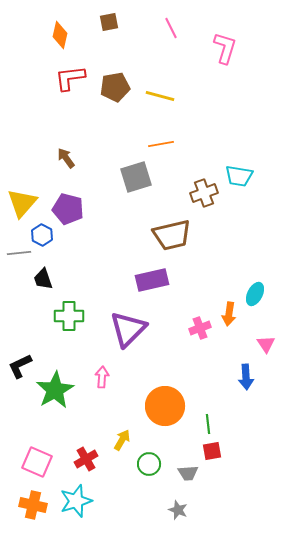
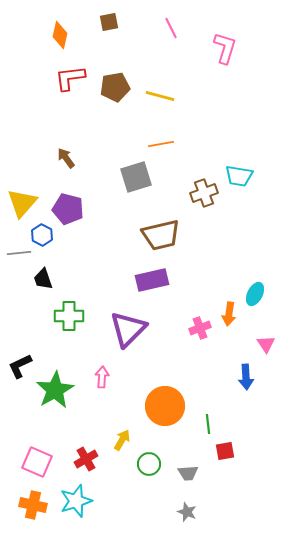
brown trapezoid: moved 11 px left
red square: moved 13 px right
gray star: moved 9 px right, 2 px down
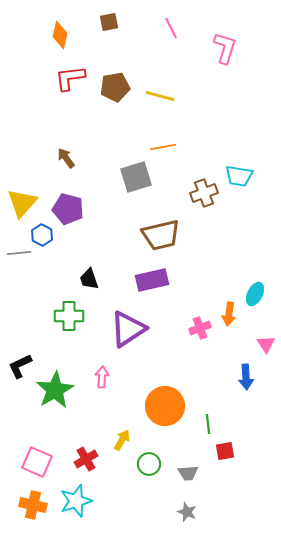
orange line: moved 2 px right, 3 px down
black trapezoid: moved 46 px right
purple triangle: rotated 12 degrees clockwise
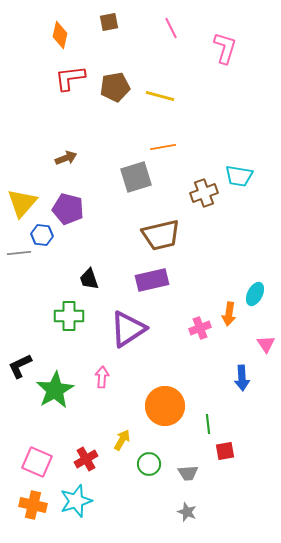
brown arrow: rotated 105 degrees clockwise
blue hexagon: rotated 20 degrees counterclockwise
blue arrow: moved 4 px left, 1 px down
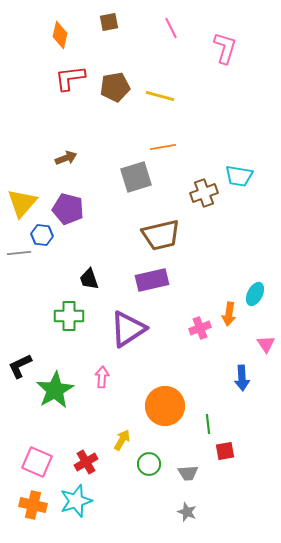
red cross: moved 3 px down
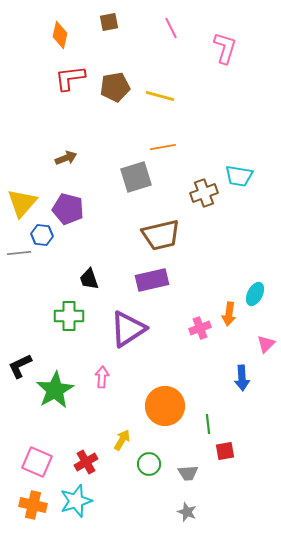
pink triangle: rotated 18 degrees clockwise
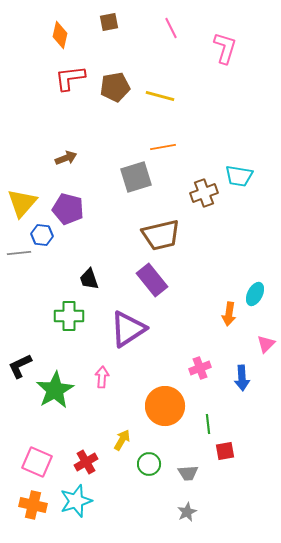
purple rectangle: rotated 64 degrees clockwise
pink cross: moved 40 px down
gray star: rotated 24 degrees clockwise
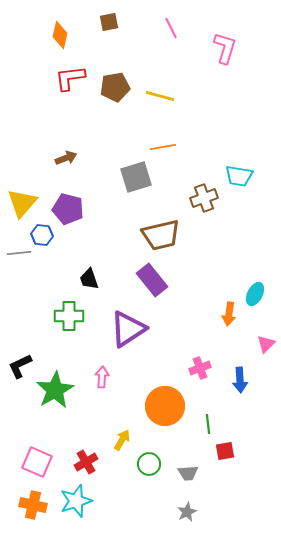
brown cross: moved 5 px down
blue arrow: moved 2 px left, 2 px down
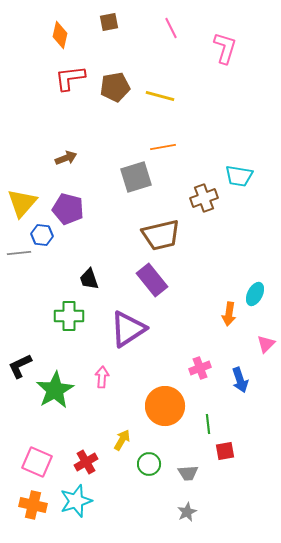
blue arrow: rotated 15 degrees counterclockwise
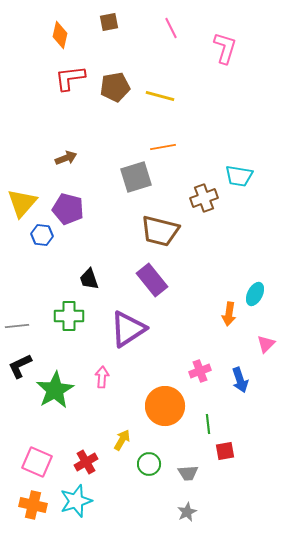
brown trapezoid: moved 1 px left, 4 px up; rotated 27 degrees clockwise
gray line: moved 2 px left, 73 px down
pink cross: moved 3 px down
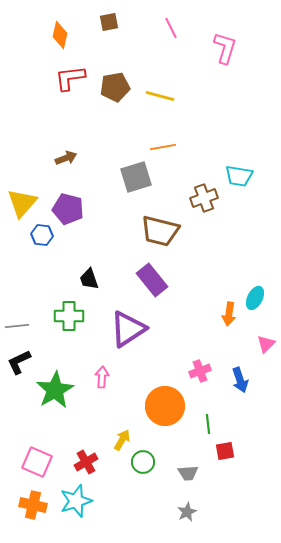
cyan ellipse: moved 4 px down
black L-shape: moved 1 px left, 4 px up
green circle: moved 6 px left, 2 px up
